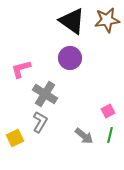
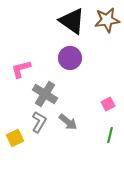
pink square: moved 7 px up
gray L-shape: moved 1 px left
gray arrow: moved 16 px left, 14 px up
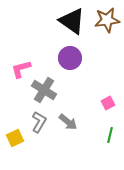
gray cross: moved 1 px left, 4 px up
pink square: moved 1 px up
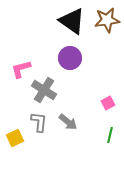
gray L-shape: rotated 25 degrees counterclockwise
